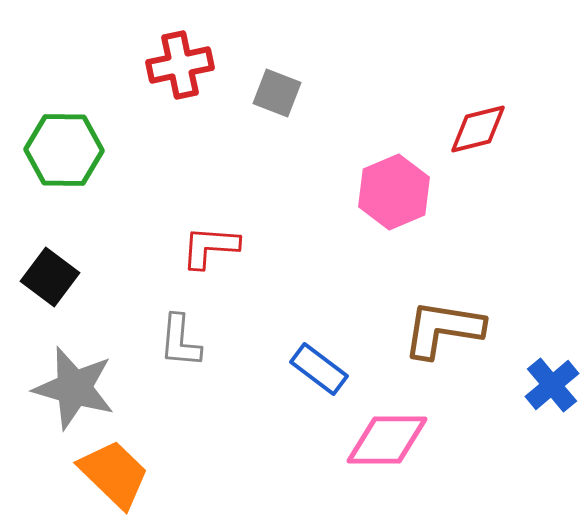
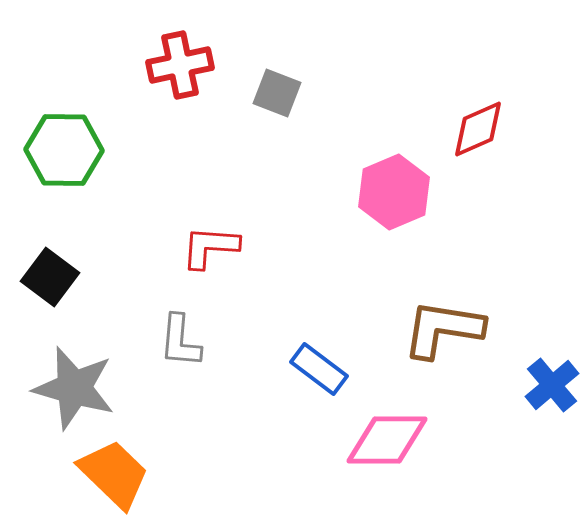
red diamond: rotated 10 degrees counterclockwise
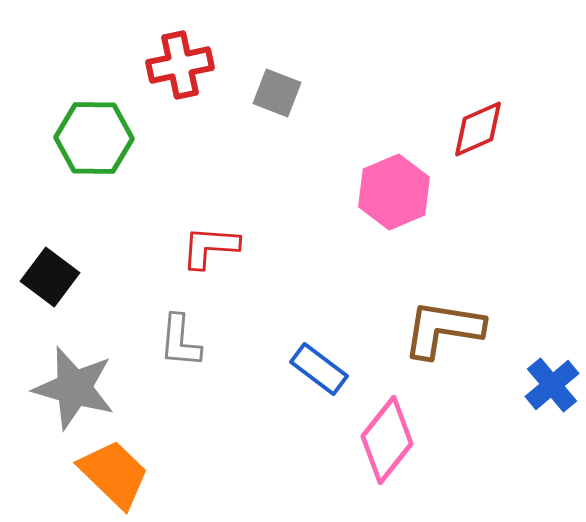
green hexagon: moved 30 px right, 12 px up
pink diamond: rotated 52 degrees counterclockwise
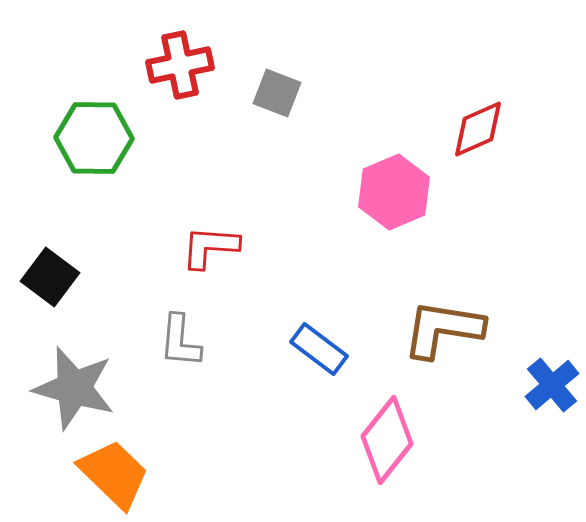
blue rectangle: moved 20 px up
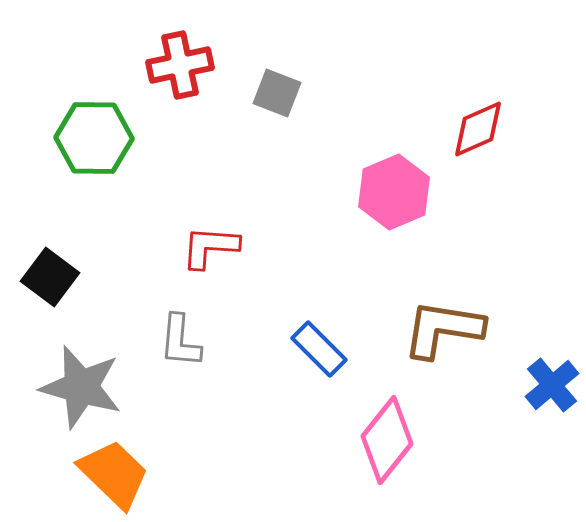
blue rectangle: rotated 8 degrees clockwise
gray star: moved 7 px right, 1 px up
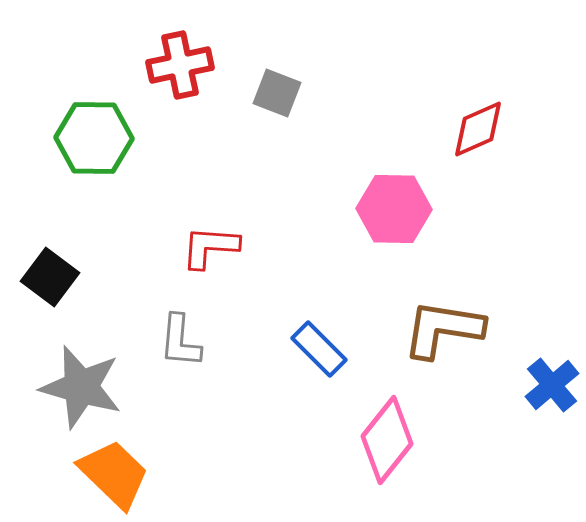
pink hexagon: moved 17 px down; rotated 24 degrees clockwise
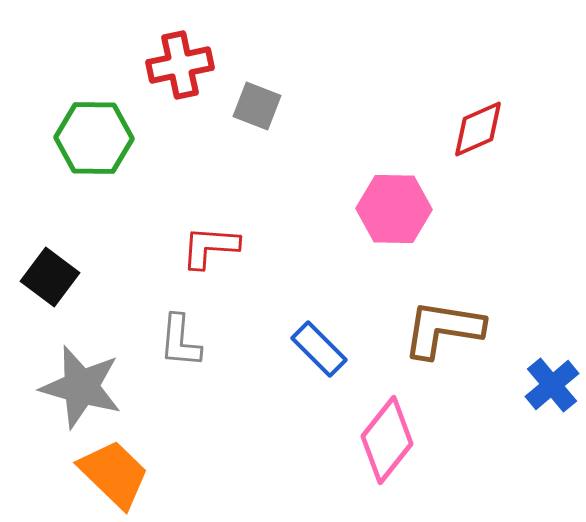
gray square: moved 20 px left, 13 px down
